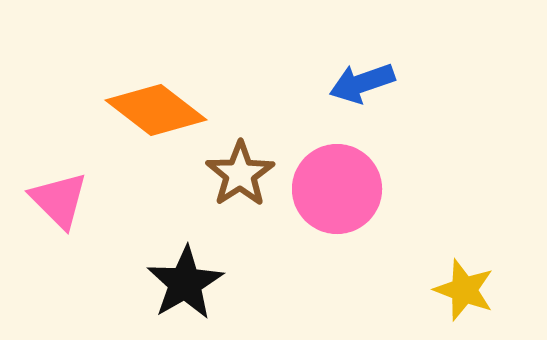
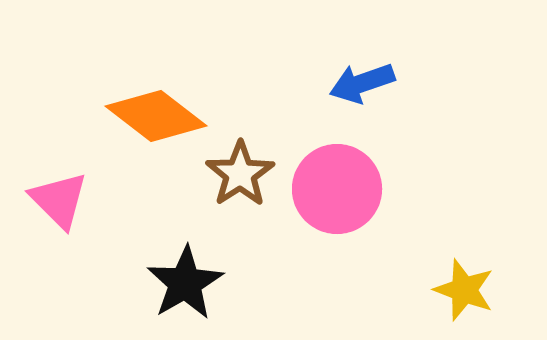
orange diamond: moved 6 px down
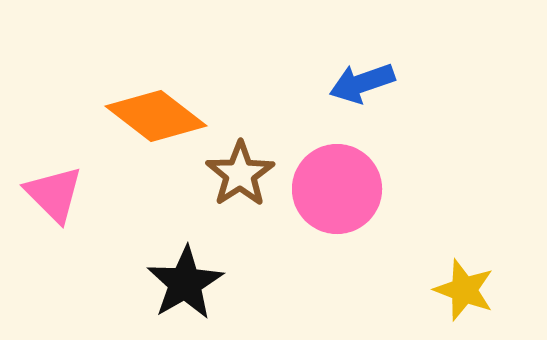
pink triangle: moved 5 px left, 6 px up
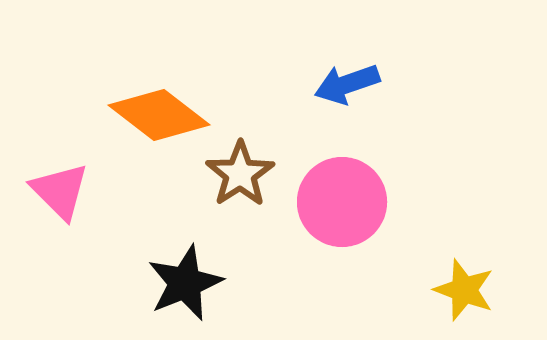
blue arrow: moved 15 px left, 1 px down
orange diamond: moved 3 px right, 1 px up
pink circle: moved 5 px right, 13 px down
pink triangle: moved 6 px right, 3 px up
black star: rotated 8 degrees clockwise
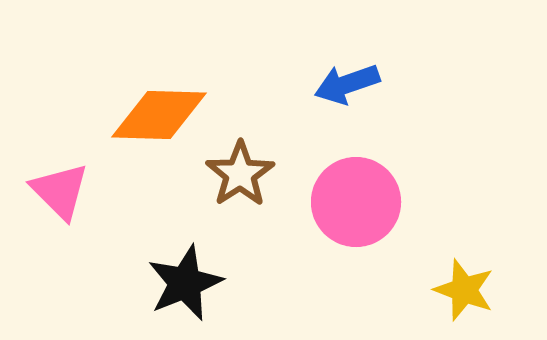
orange diamond: rotated 36 degrees counterclockwise
pink circle: moved 14 px right
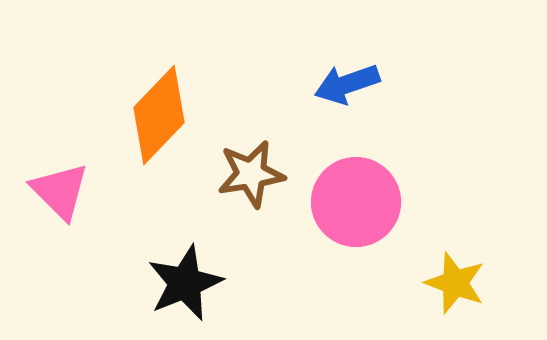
orange diamond: rotated 48 degrees counterclockwise
brown star: moved 11 px right; rotated 24 degrees clockwise
yellow star: moved 9 px left, 7 px up
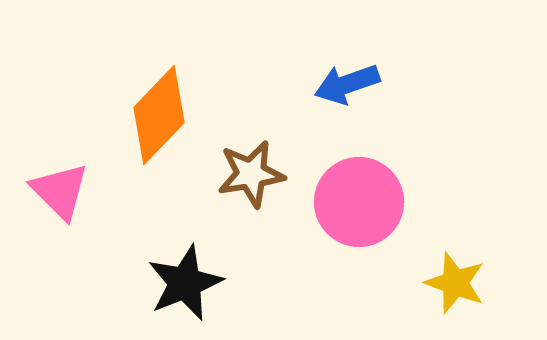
pink circle: moved 3 px right
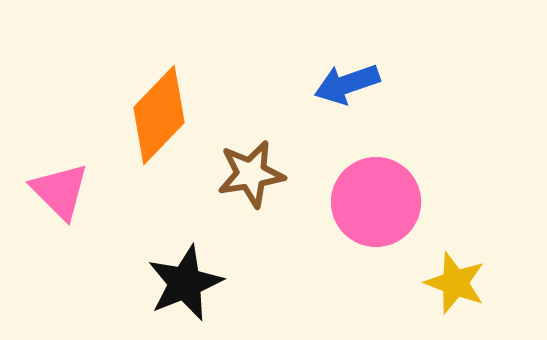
pink circle: moved 17 px right
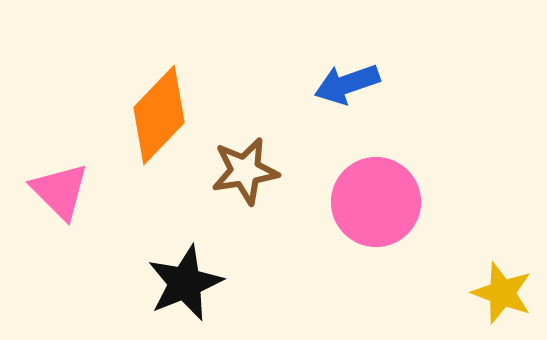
brown star: moved 6 px left, 3 px up
yellow star: moved 47 px right, 10 px down
